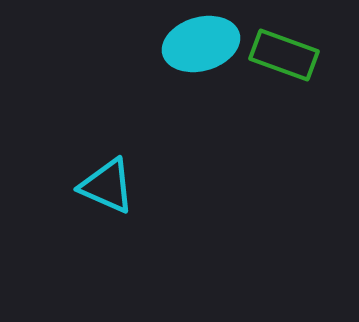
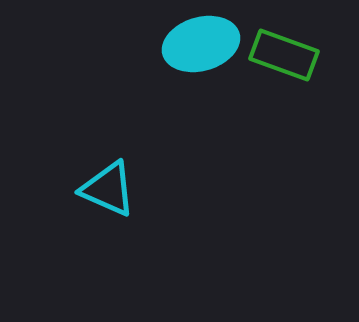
cyan triangle: moved 1 px right, 3 px down
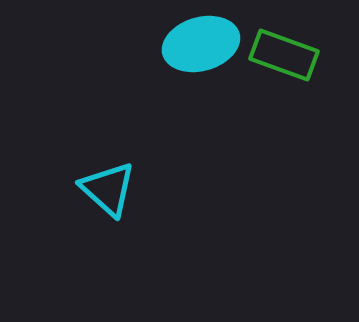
cyan triangle: rotated 18 degrees clockwise
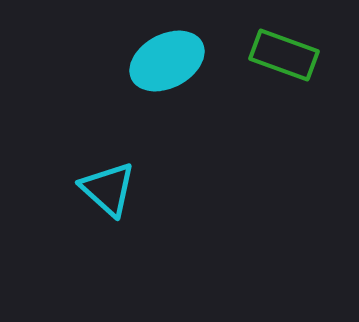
cyan ellipse: moved 34 px left, 17 px down; rotated 12 degrees counterclockwise
